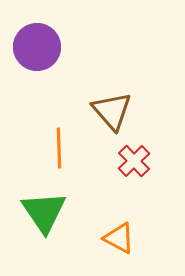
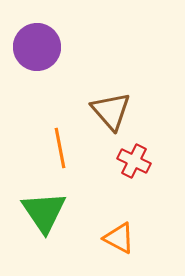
brown triangle: moved 1 px left
orange line: moved 1 px right; rotated 9 degrees counterclockwise
red cross: rotated 20 degrees counterclockwise
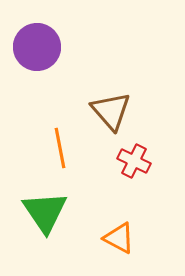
green triangle: moved 1 px right
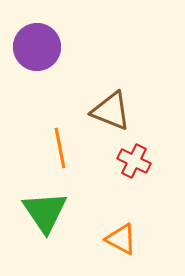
brown triangle: rotated 27 degrees counterclockwise
orange triangle: moved 2 px right, 1 px down
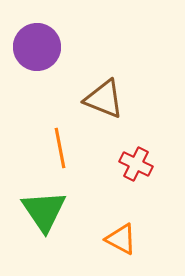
brown triangle: moved 7 px left, 12 px up
red cross: moved 2 px right, 3 px down
green triangle: moved 1 px left, 1 px up
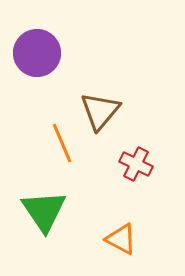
purple circle: moved 6 px down
brown triangle: moved 4 px left, 12 px down; rotated 48 degrees clockwise
orange line: moved 2 px right, 5 px up; rotated 12 degrees counterclockwise
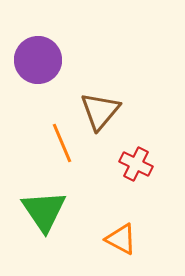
purple circle: moved 1 px right, 7 px down
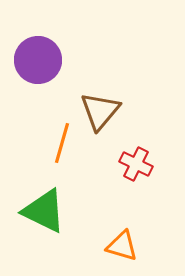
orange line: rotated 39 degrees clockwise
green triangle: rotated 30 degrees counterclockwise
orange triangle: moved 1 px right, 7 px down; rotated 12 degrees counterclockwise
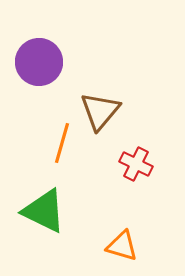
purple circle: moved 1 px right, 2 px down
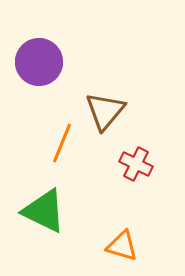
brown triangle: moved 5 px right
orange line: rotated 6 degrees clockwise
